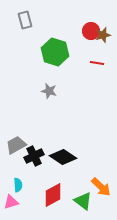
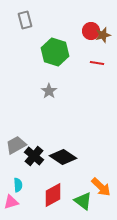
gray star: rotated 21 degrees clockwise
black cross: rotated 24 degrees counterclockwise
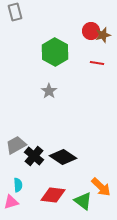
gray rectangle: moved 10 px left, 8 px up
green hexagon: rotated 12 degrees clockwise
red diamond: rotated 35 degrees clockwise
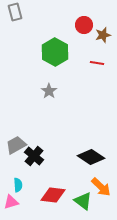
red circle: moved 7 px left, 6 px up
black diamond: moved 28 px right
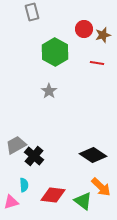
gray rectangle: moved 17 px right
red circle: moved 4 px down
black diamond: moved 2 px right, 2 px up
cyan semicircle: moved 6 px right
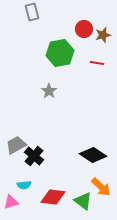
green hexagon: moved 5 px right, 1 px down; rotated 20 degrees clockwise
cyan semicircle: rotated 88 degrees clockwise
red diamond: moved 2 px down
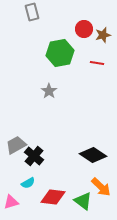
cyan semicircle: moved 4 px right, 2 px up; rotated 24 degrees counterclockwise
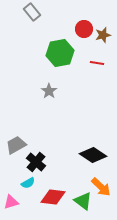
gray rectangle: rotated 24 degrees counterclockwise
black cross: moved 2 px right, 6 px down
